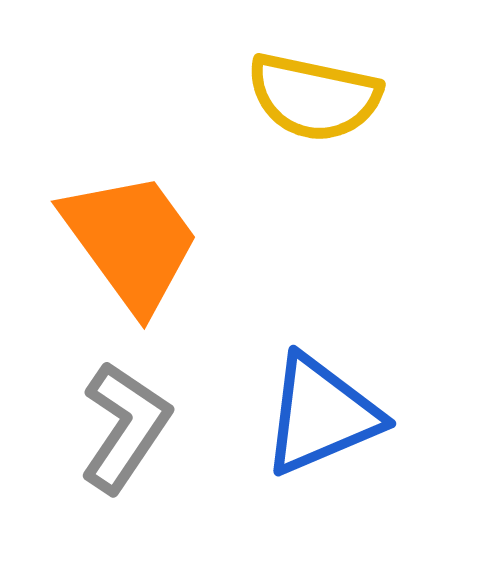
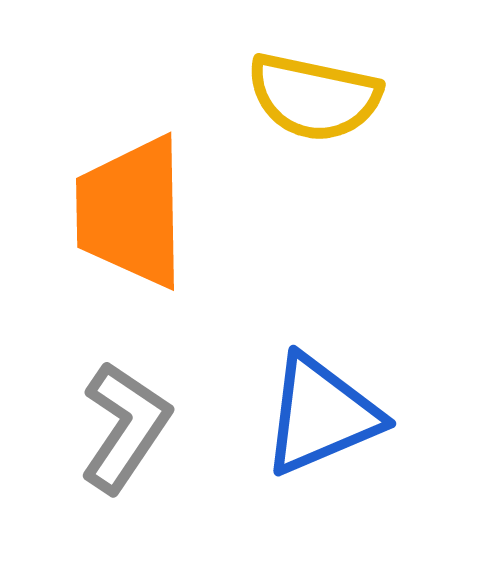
orange trapezoid: moved 29 px up; rotated 145 degrees counterclockwise
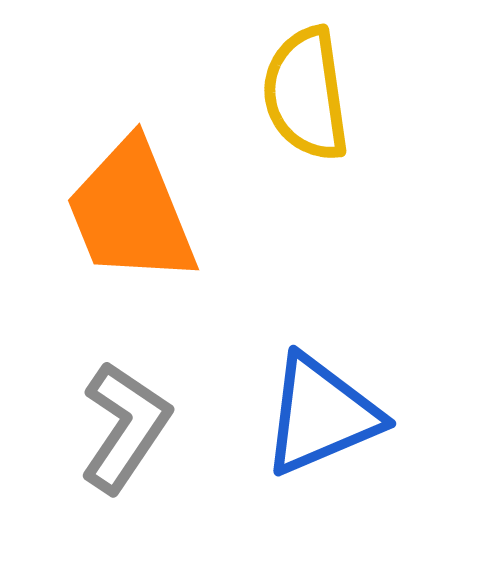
yellow semicircle: moved 8 px left, 3 px up; rotated 70 degrees clockwise
orange trapezoid: rotated 21 degrees counterclockwise
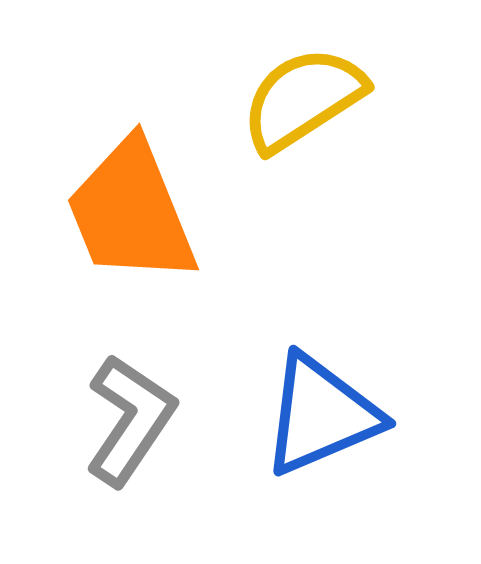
yellow semicircle: moved 3 px left, 5 px down; rotated 65 degrees clockwise
gray L-shape: moved 5 px right, 7 px up
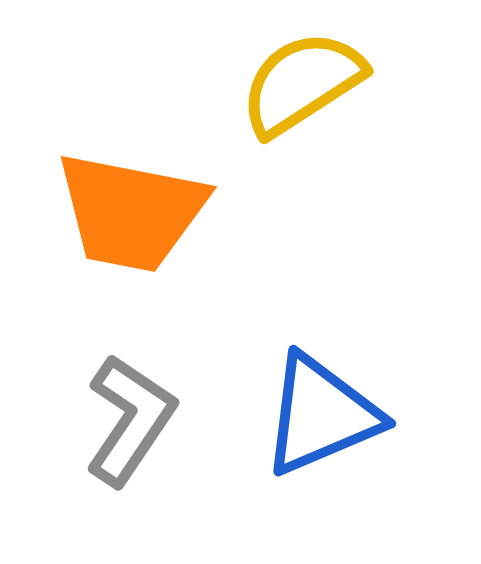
yellow semicircle: moved 1 px left, 16 px up
orange trapezoid: rotated 57 degrees counterclockwise
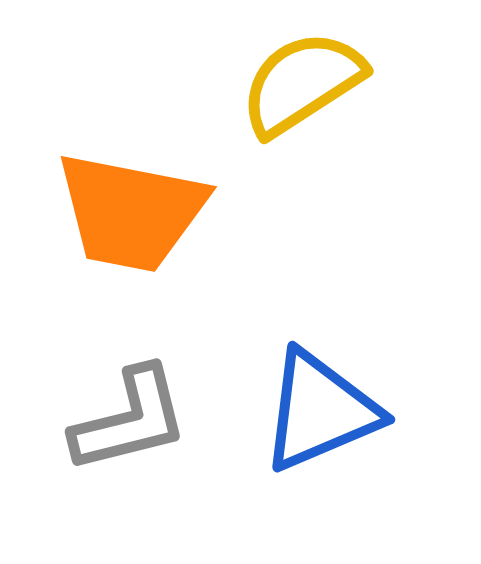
blue triangle: moved 1 px left, 4 px up
gray L-shape: rotated 42 degrees clockwise
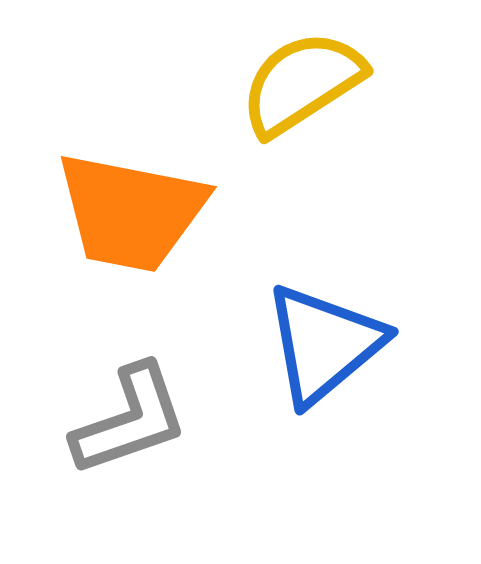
blue triangle: moved 4 px right, 67 px up; rotated 17 degrees counterclockwise
gray L-shape: rotated 5 degrees counterclockwise
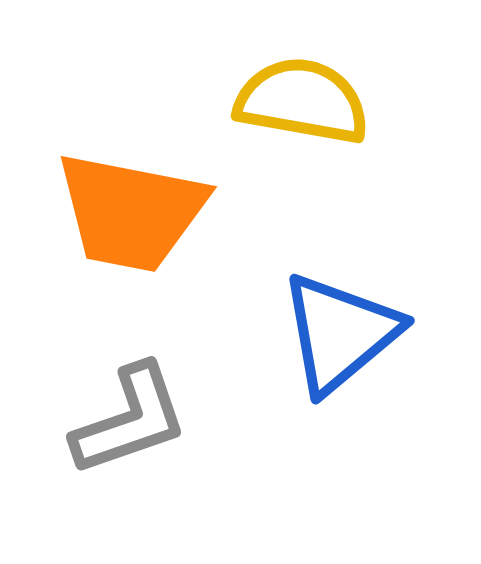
yellow semicircle: moved 18 px down; rotated 43 degrees clockwise
blue triangle: moved 16 px right, 11 px up
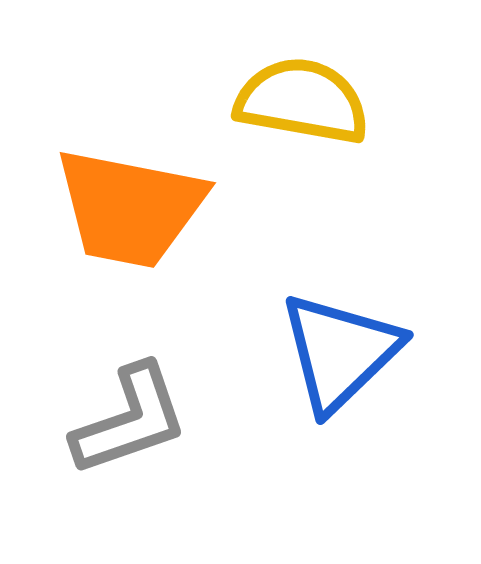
orange trapezoid: moved 1 px left, 4 px up
blue triangle: moved 19 px down; rotated 4 degrees counterclockwise
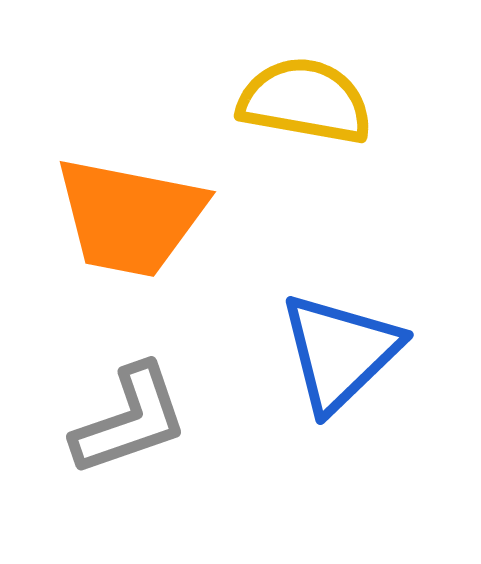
yellow semicircle: moved 3 px right
orange trapezoid: moved 9 px down
